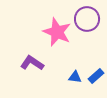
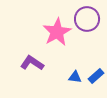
pink star: rotated 20 degrees clockwise
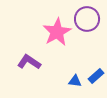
purple L-shape: moved 3 px left, 1 px up
blue triangle: moved 4 px down
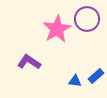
pink star: moved 3 px up
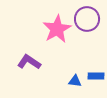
blue rectangle: rotated 42 degrees clockwise
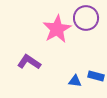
purple circle: moved 1 px left, 1 px up
blue rectangle: rotated 14 degrees clockwise
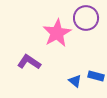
pink star: moved 4 px down
blue triangle: rotated 32 degrees clockwise
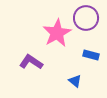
purple L-shape: moved 2 px right
blue rectangle: moved 5 px left, 21 px up
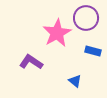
blue rectangle: moved 2 px right, 4 px up
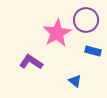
purple circle: moved 2 px down
